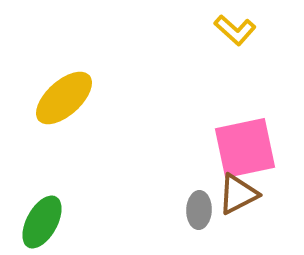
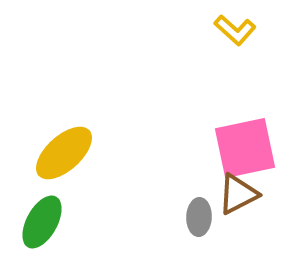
yellow ellipse: moved 55 px down
gray ellipse: moved 7 px down
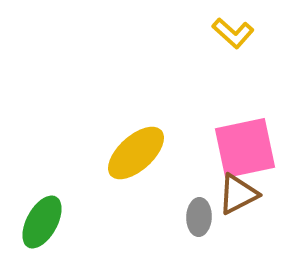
yellow L-shape: moved 2 px left, 3 px down
yellow ellipse: moved 72 px right
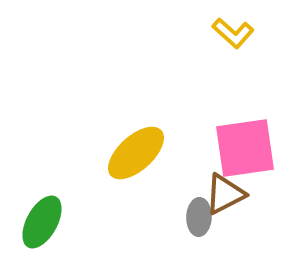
pink square: rotated 4 degrees clockwise
brown triangle: moved 13 px left
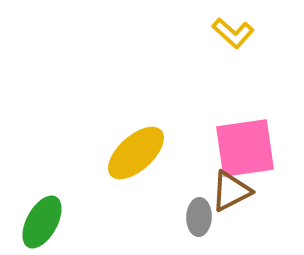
brown triangle: moved 6 px right, 3 px up
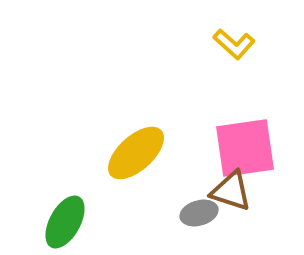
yellow L-shape: moved 1 px right, 11 px down
brown triangle: rotated 45 degrees clockwise
gray ellipse: moved 4 px up; rotated 72 degrees clockwise
green ellipse: moved 23 px right
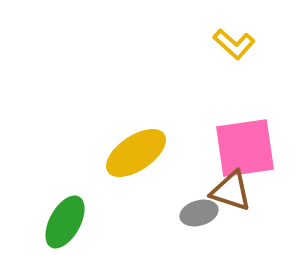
yellow ellipse: rotated 8 degrees clockwise
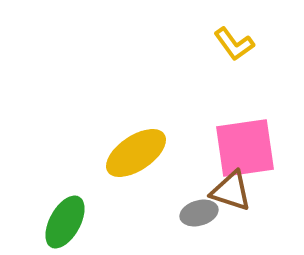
yellow L-shape: rotated 12 degrees clockwise
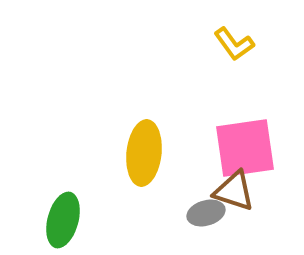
yellow ellipse: moved 8 px right; rotated 50 degrees counterclockwise
brown triangle: moved 3 px right
gray ellipse: moved 7 px right
green ellipse: moved 2 px left, 2 px up; rotated 14 degrees counterclockwise
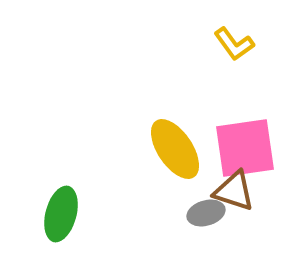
yellow ellipse: moved 31 px right, 4 px up; rotated 40 degrees counterclockwise
green ellipse: moved 2 px left, 6 px up
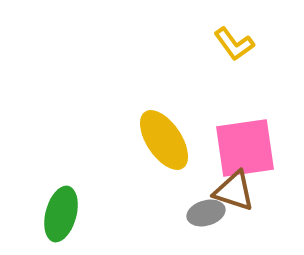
yellow ellipse: moved 11 px left, 9 px up
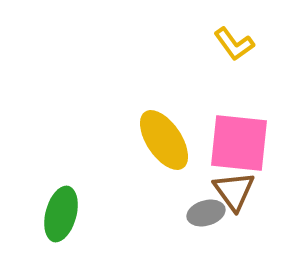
pink square: moved 6 px left, 5 px up; rotated 14 degrees clockwise
brown triangle: rotated 36 degrees clockwise
